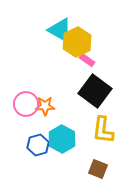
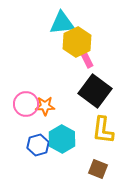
cyan triangle: moved 2 px right, 7 px up; rotated 36 degrees counterclockwise
pink rectangle: rotated 28 degrees clockwise
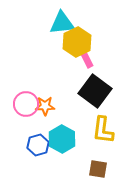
brown square: rotated 12 degrees counterclockwise
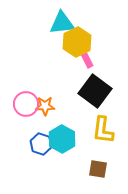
blue hexagon: moved 3 px right, 1 px up; rotated 25 degrees counterclockwise
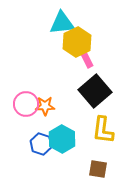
black square: rotated 12 degrees clockwise
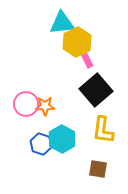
black square: moved 1 px right, 1 px up
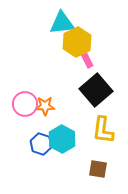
pink circle: moved 1 px left
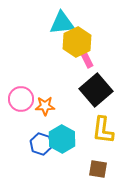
pink circle: moved 4 px left, 5 px up
